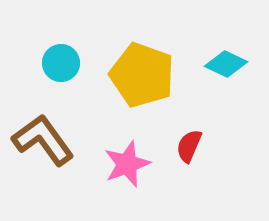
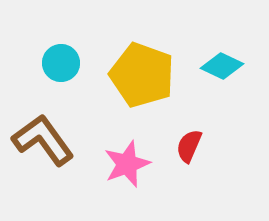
cyan diamond: moved 4 px left, 2 px down
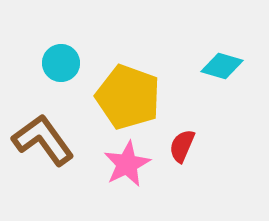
cyan diamond: rotated 9 degrees counterclockwise
yellow pentagon: moved 14 px left, 22 px down
red semicircle: moved 7 px left
pink star: rotated 6 degrees counterclockwise
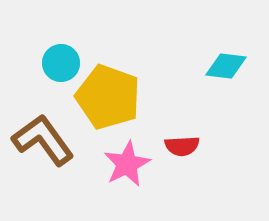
cyan diamond: moved 4 px right; rotated 9 degrees counterclockwise
yellow pentagon: moved 20 px left
red semicircle: rotated 116 degrees counterclockwise
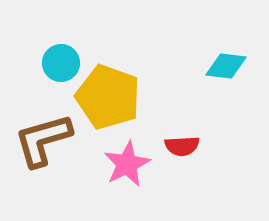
brown L-shape: rotated 70 degrees counterclockwise
